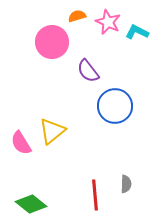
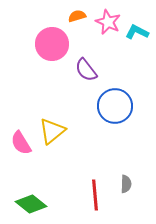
pink circle: moved 2 px down
purple semicircle: moved 2 px left, 1 px up
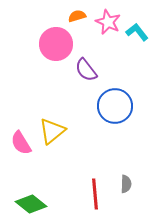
cyan L-shape: rotated 25 degrees clockwise
pink circle: moved 4 px right
red line: moved 1 px up
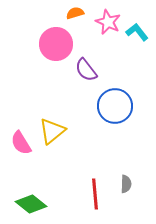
orange semicircle: moved 2 px left, 3 px up
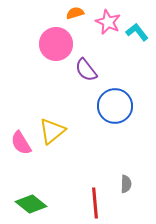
red line: moved 9 px down
